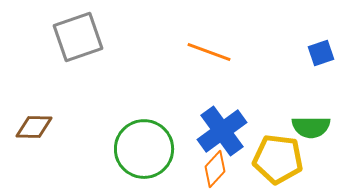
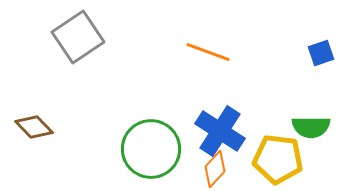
gray square: rotated 15 degrees counterclockwise
orange line: moved 1 px left
brown diamond: rotated 45 degrees clockwise
blue cross: moved 2 px left; rotated 21 degrees counterclockwise
green circle: moved 7 px right
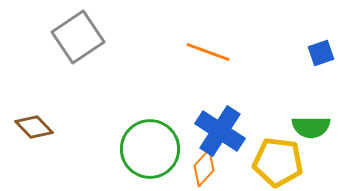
green circle: moved 1 px left
yellow pentagon: moved 3 px down
orange diamond: moved 11 px left, 1 px up
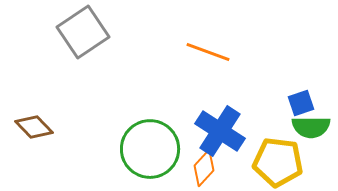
gray square: moved 5 px right, 5 px up
blue square: moved 20 px left, 50 px down
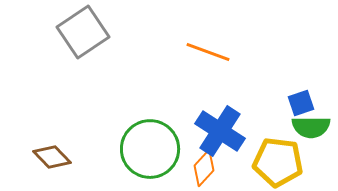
brown diamond: moved 18 px right, 30 px down
